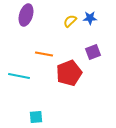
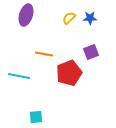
yellow semicircle: moved 1 px left, 3 px up
purple square: moved 2 px left
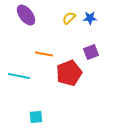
purple ellipse: rotated 55 degrees counterclockwise
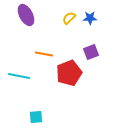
purple ellipse: rotated 10 degrees clockwise
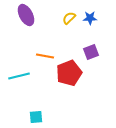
orange line: moved 1 px right, 2 px down
cyan line: rotated 25 degrees counterclockwise
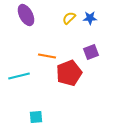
orange line: moved 2 px right
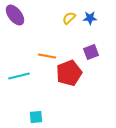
purple ellipse: moved 11 px left; rotated 10 degrees counterclockwise
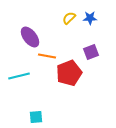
purple ellipse: moved 15 px right, 22 px down
